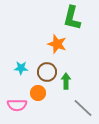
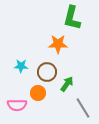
orange star: moved 1 px right; rotated 18 degrees counterclockwise
cyan star: moved 2 px up
green arrow: moved 1 px right, 3 px down; rotated 35 degrees clockwise
gray line: rotated 15 degrees clockwise
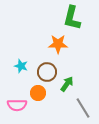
cyan star: rotated 16 degrees clockwise
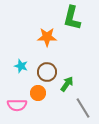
orange star: moved 11 px left, 7 px up
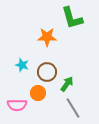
green L-shape: rotated 30 degrees counterclockwise
cyan star: moved 1 px right, 1 px up
gray line: moved 10 px left
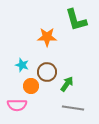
green L-shape: moved 4 px right, 2 px down
orange circle: moved 7 px left, 7 px up
gray line: rotated 50 degrees counterclockwise
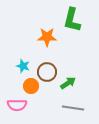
green L-shape: moved 4 px left; rotated 30 degrees clockwise
cyan star: moved 1 px right, 1 px down
green arrow: moved 1 px right, 1 px up; rotated 21 degrees clockwise
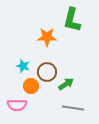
green arrow: moved 2 px left, 1 px down
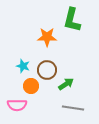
brown circle: moved 2 px up
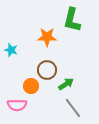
cyan star: moved 12 px left, 16 px up
gray line: rotated 45 degrees clockwise
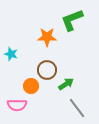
green L-shape: rotated 55 degrees clockwise
cyan star: moved 4 px down
gray line: moved 4 px right
